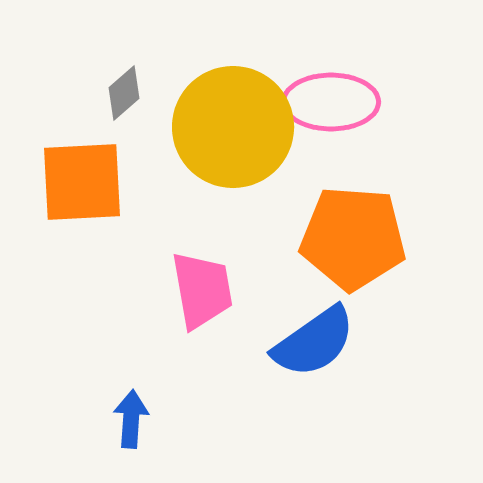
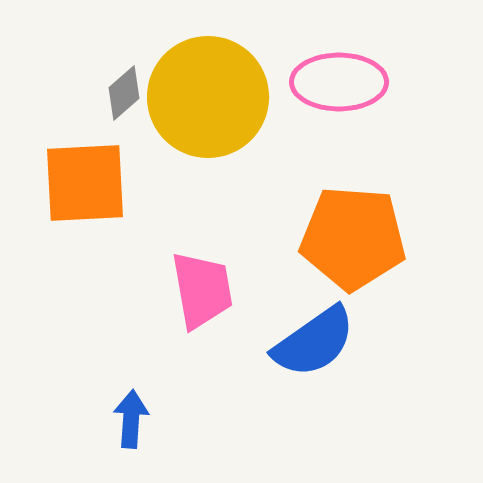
pink ellipse: moved 8 px right, 20 px up
yellow circle: moved 25 px left, 30 px up
orange square: moved 3 px right, 1 px down
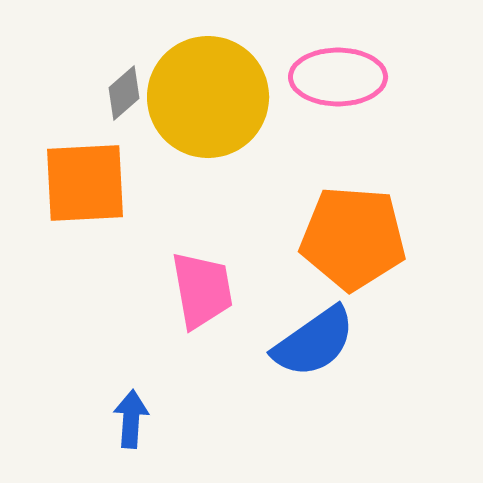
pink ellipse: moved 1 px left, 5 px up
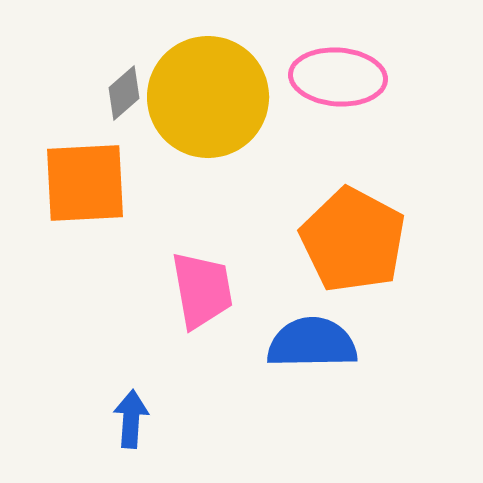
pink ellipse: rotated 4 degrees clockwise
orange pentagon: moved 2 px down; rotated 24 degrees clockwise
blue semicircle: moved 2 px left, 1 px down; rotated 146 degrees counterclockwise
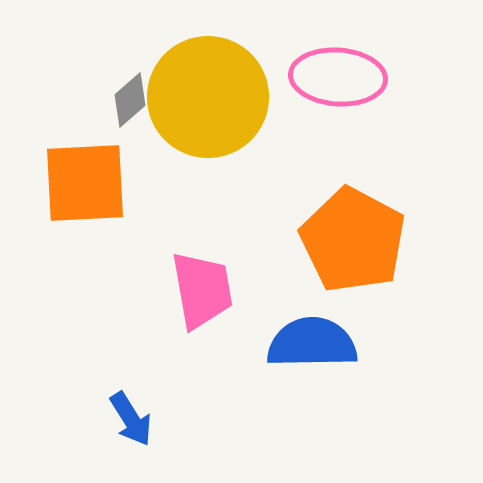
gray diamond: moved 6 px right, 7 px down
blue arrow: rotated 144 degrees clockwise
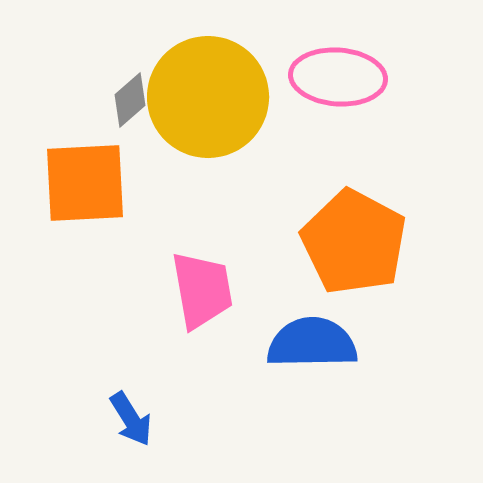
orange pentagon: moved 1 px right, 2 px down
